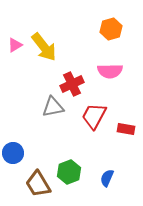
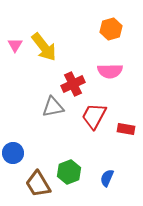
pink triangle: rotated 28 degrees counterclockwise
red cross: moved 1 px right
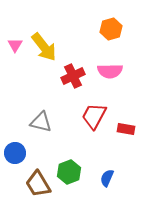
red cross: moved 8 px up
gray triangle: moved 12 px left, 15 px down; rotated 25 degrees clockwise
blue circle: moved 2 px right
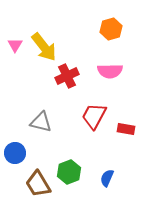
red cross: moved 6 px left
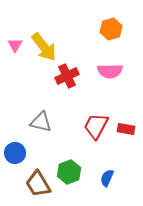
red trapezoid: moved 2 px right, 10 px down
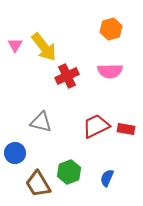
red trapezoid: rotated 36 degrees clockwise
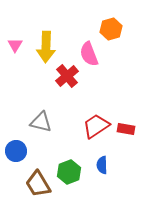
yellow arrow: moved 2 px right; rotated 40 degrees clockwise
pink semicircle: moved 21 px left, 17 px up; rotated 70 degrees clockwise
red cross: rotated 15 degrees counterclockwise
red trapezoid: rotated 8 degrees counterclockwise
blue circle: moved 1 px right, 2 px up
blue semicircle: moved 5 px left, 13 px up; rotated 24 degrees counterclockwise
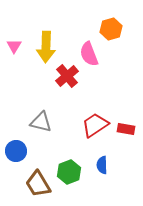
pink triangle: moved 1 px left, 1 px down
red trapezoid: moved 1 px left, 1 px up
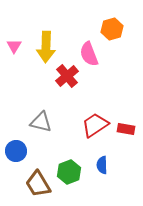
orange hexagon: moved 1 px right
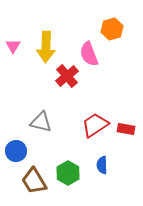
pink triangle: moved 1 px left
green hexagon: moved 1 px left, 1 px down; rotated 10 degrees counterclockwise
brown trapezoid: moved 4 px left, 3 px up
